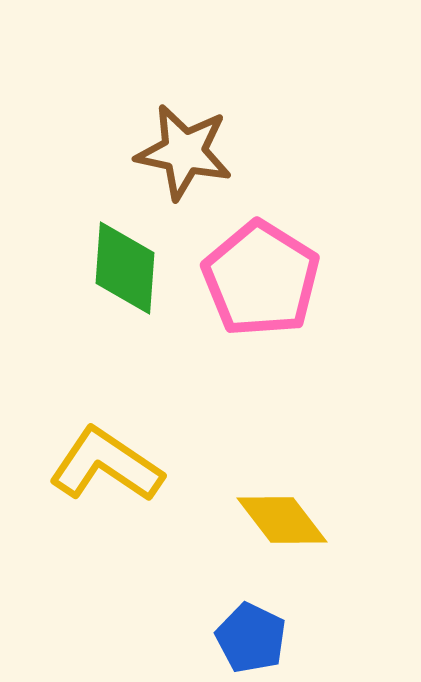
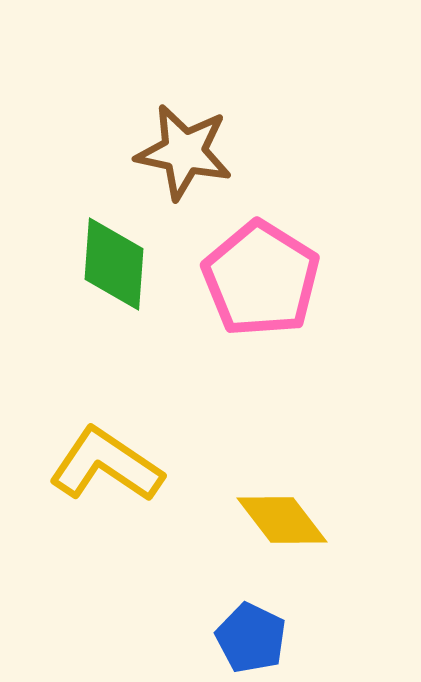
green diamond: moved 11 px left, 4 px up
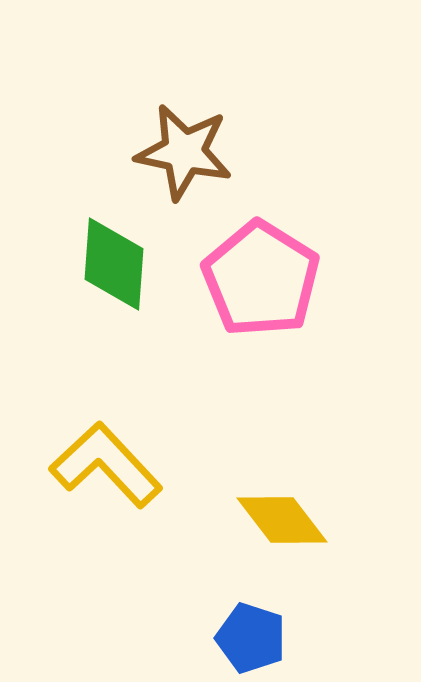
yellow L-shape: rotated 13 degrees clockwise
blue pentagon: rotated 8 degrees counterclockwise
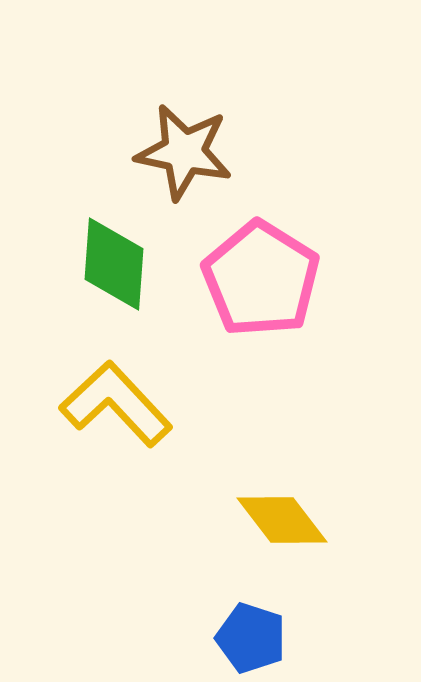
yellow L-shape: moved 10 px right, 61 px up
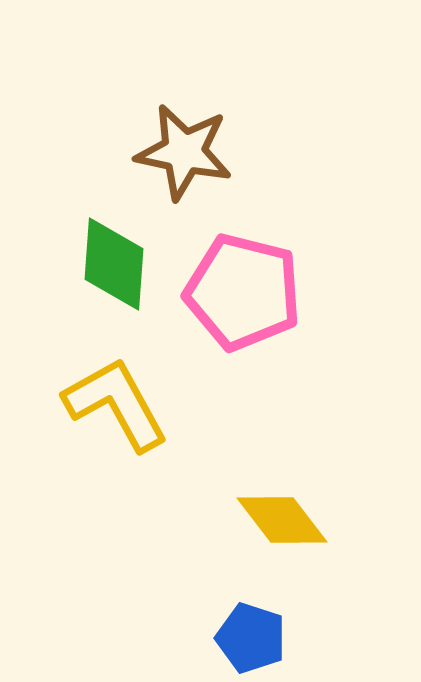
pink pentagon: moved 18 px left, 13 px down; rotated 18 degrees counterclockwise
yellow L-shape: rotated 14 degrees clockwise
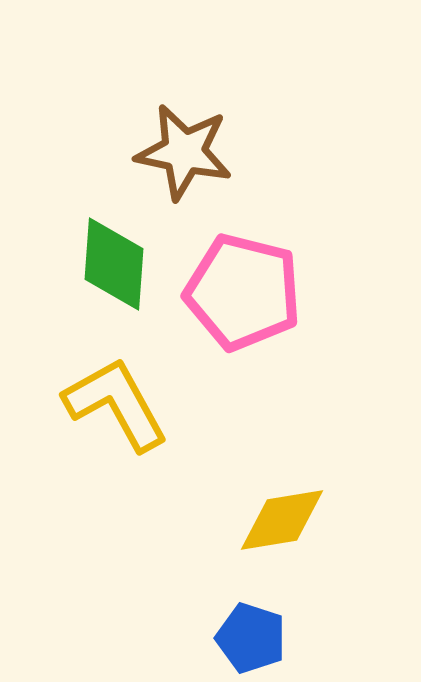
yellow diamond: rotated 62 degrees counterclockwise
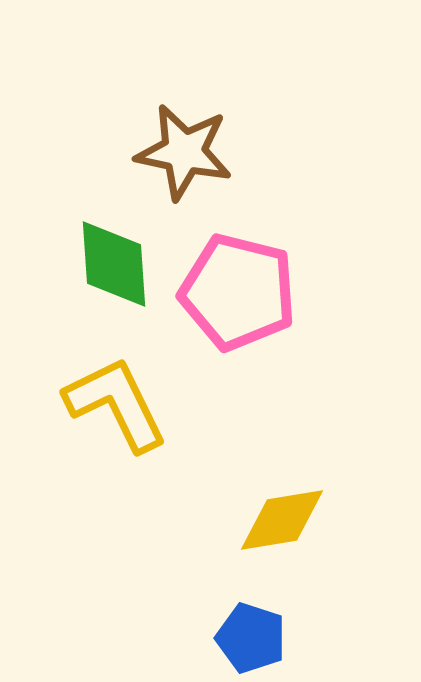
green diamond: rotated 8 degrees counterclockwise
pink pentagon: moved 5 px left
yellow L-shape: rotated 3 degrees clockwise
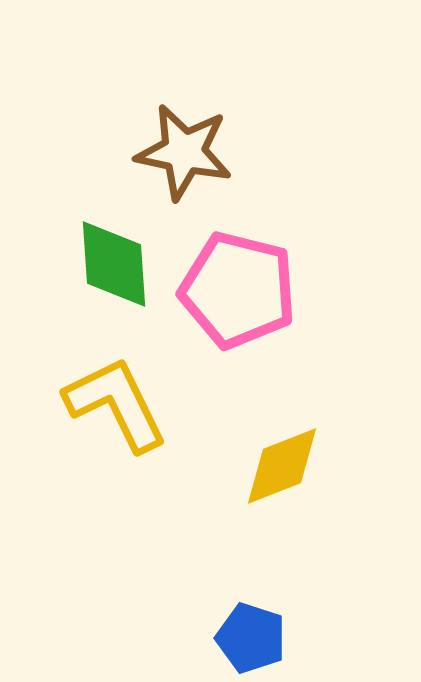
pink pentagon: moved 2 px up
yellow diamond: moved 54 px up; rotated 12 degrees counterclockwise
